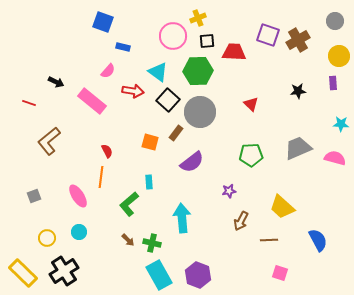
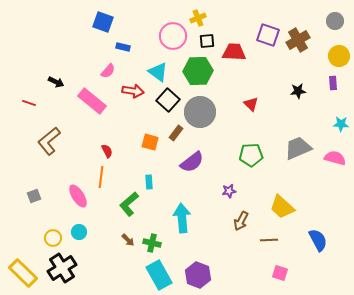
yellow circle at (47, 238): moved 6 px right
black cross at (64, 271): moved 2 px left, 3 px up
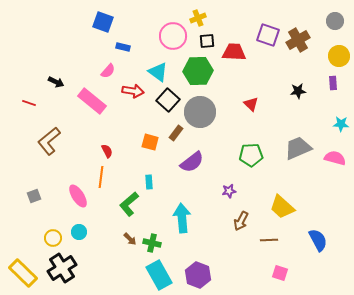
brown arrow at (128, 240): moved 2 px right, 1 px up
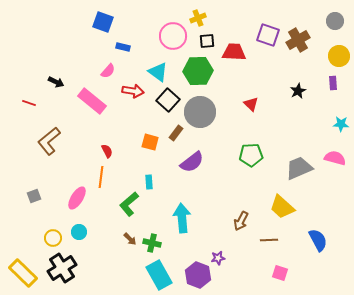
black star at (298, 91): rotated 21 degrees counterclockwise
gray trapezoid at (298, 148): moved 1 px right, 20 px down
purple star at (229, 191): moved 11 px left, 67 px down
pink ellipse at (78, 196): moved 1 px left, 2 px down; rotated 65 degrees clockwise
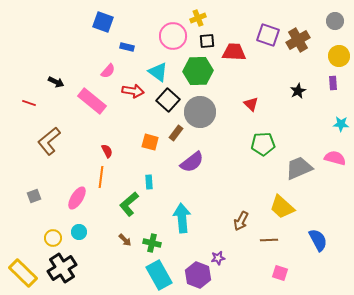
blue rectangle at (123, 47): moved 4 px right
green pentagon at (251, 155): moved 12 px right, 11 px up
brown arrow at (130, 239): moved 5 px left, 1 px down
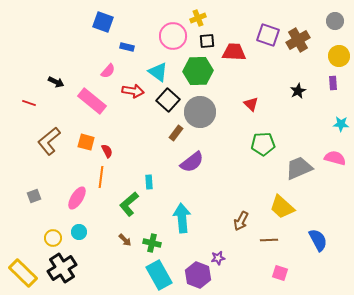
orange square at (150, 142): moved 64 px left
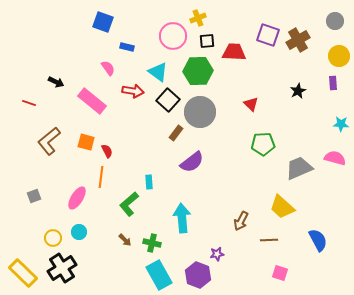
pink semicircle at (108, 71): moved 3 px up; rotated 77 degrees counterclockwise
purple star at (218, 258): moved 1 px left, 4 px up
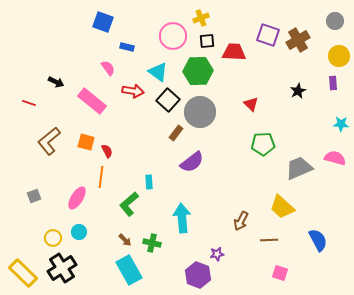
yellow cross at (198, 18): moved 3 px right
cyan rectangle at (159, 275): moved 30 px left, 5 px up
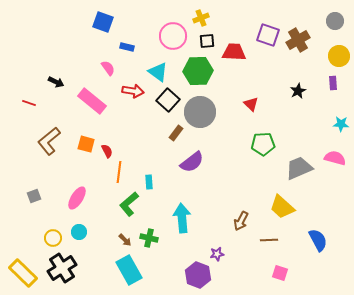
orange square at (86, 142): moved 2 px down
orange line at (101, 177): moved 18 px right, 5 px up
green cross at (152, 243): moved 3 px left, 5 px up
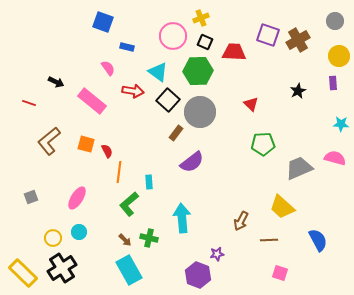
black square at (207, 41): moved 2 px left, 1 px down; rotated 28 degrees clockwise
gray square at (34, 196): moved 3 px left, 1 px down
